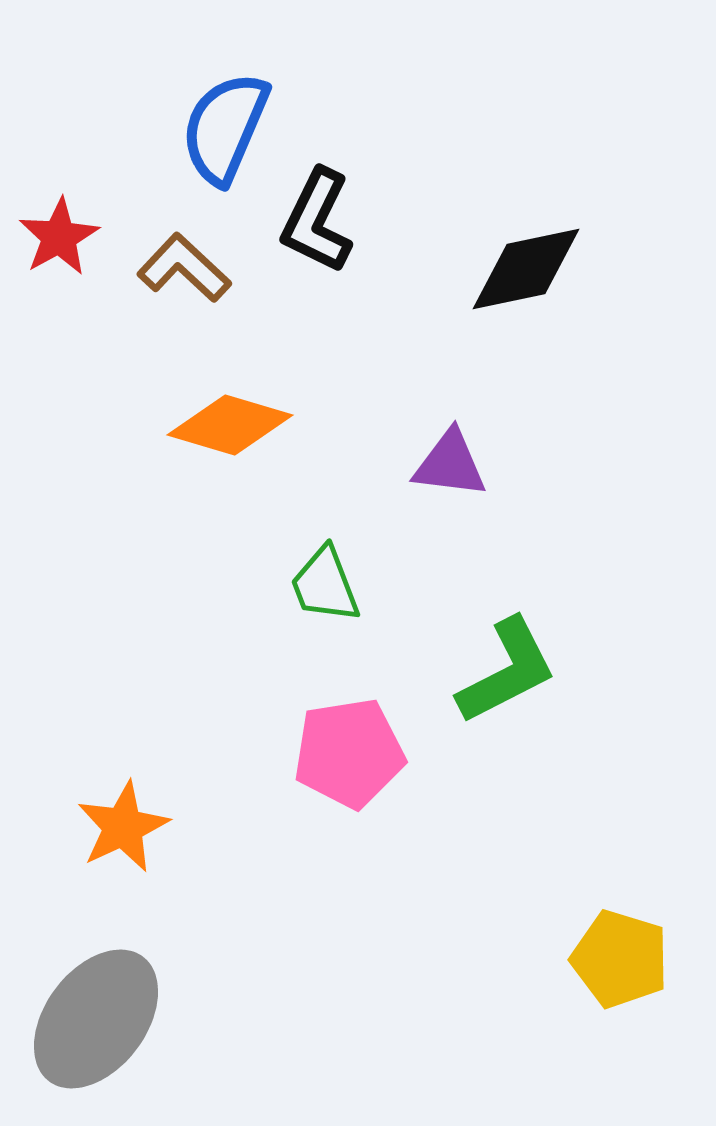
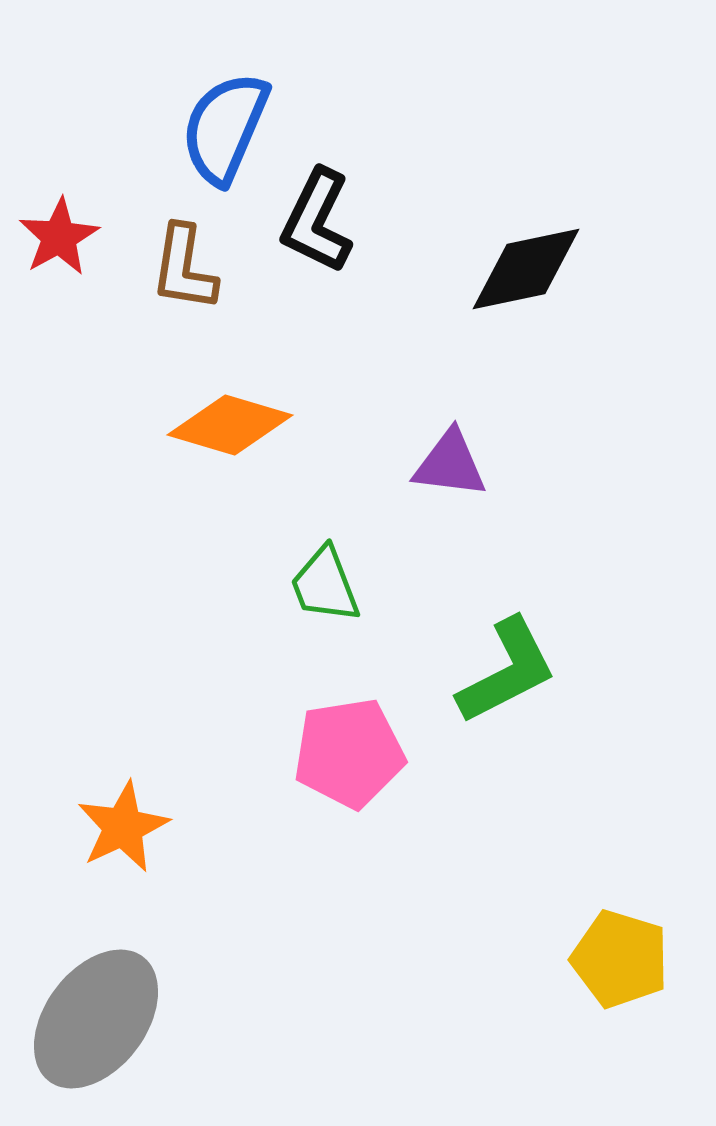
brown L-shape: rotated 124 degrees counterclockwise
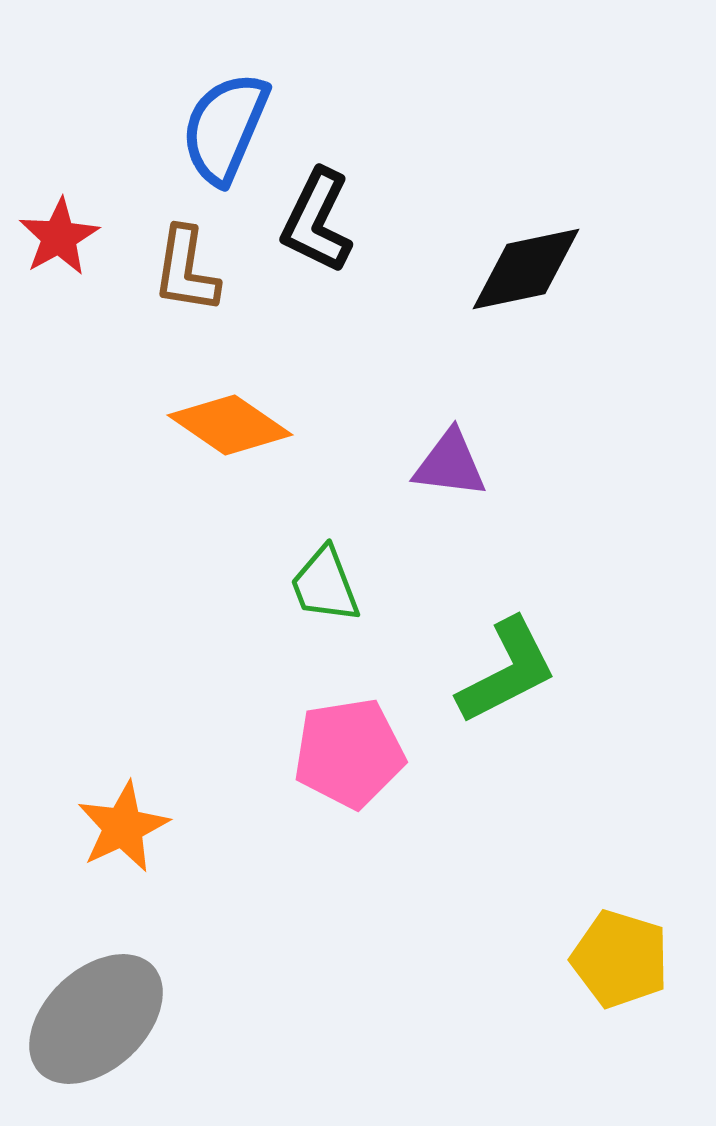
brown L-shape: moved 2 px right, 2 px down
orange diamond: rotated 18 degrees clockwise
gray ellipse: rotated 10 degrees clockwise
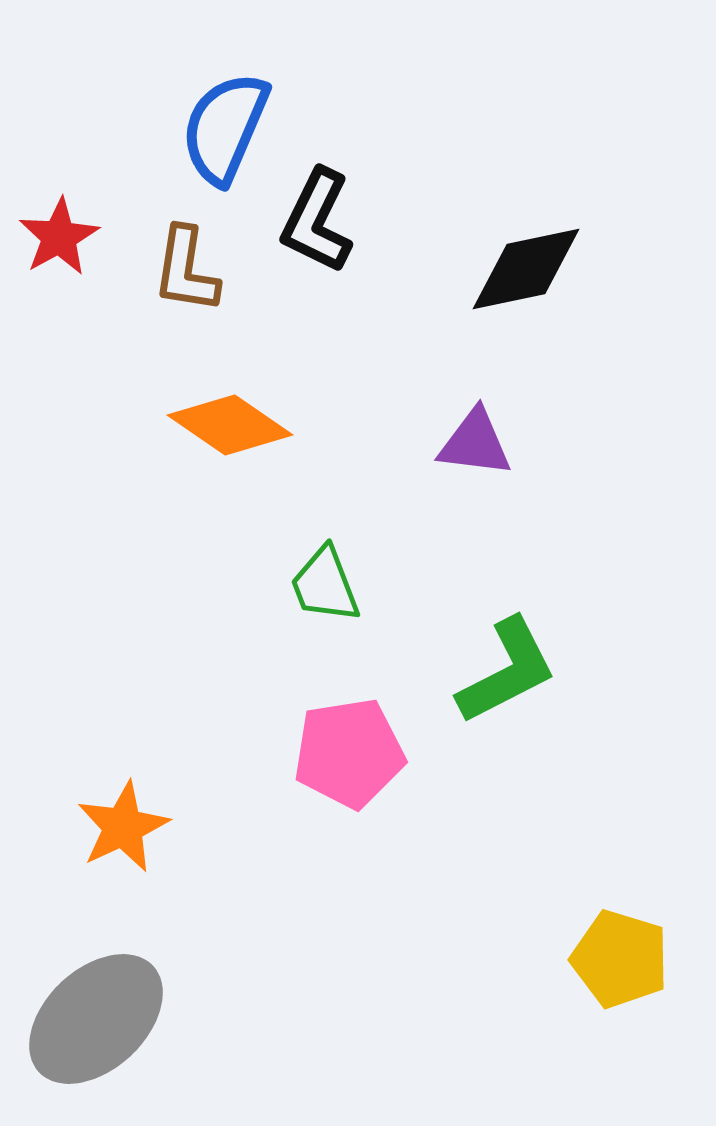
purple triangle: moved 25 px right, 21 px up
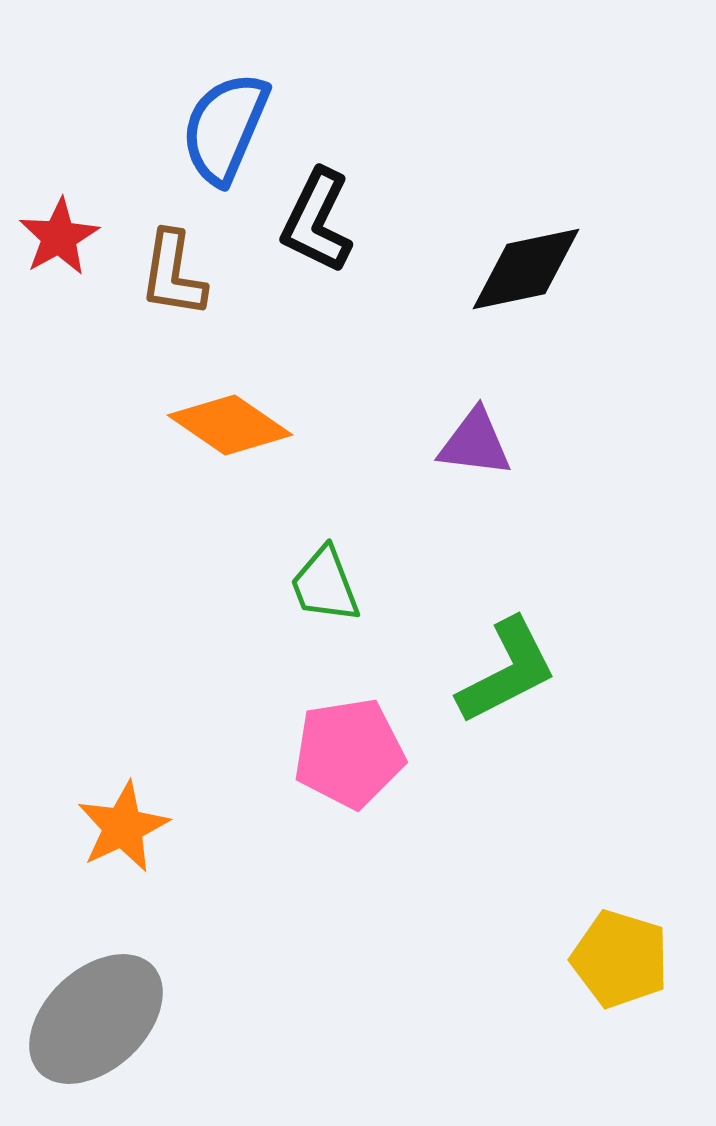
brown L-shape: moved 13 px left, 4 px down
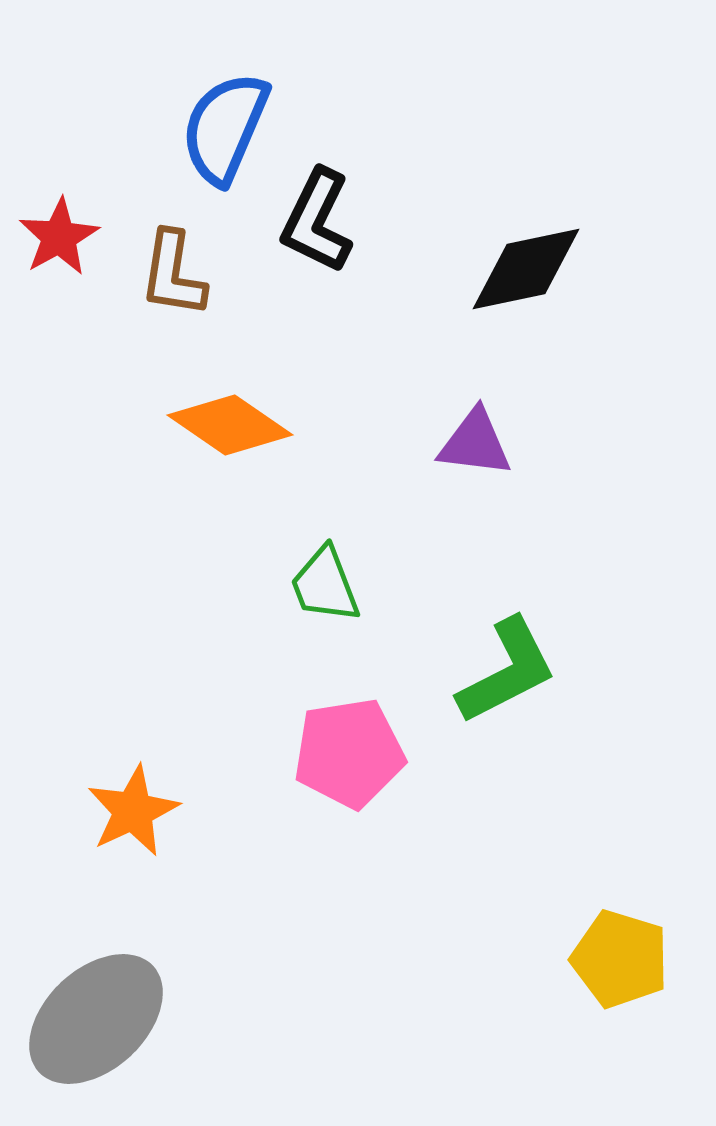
orange star: moved 10 px right, 16 px up
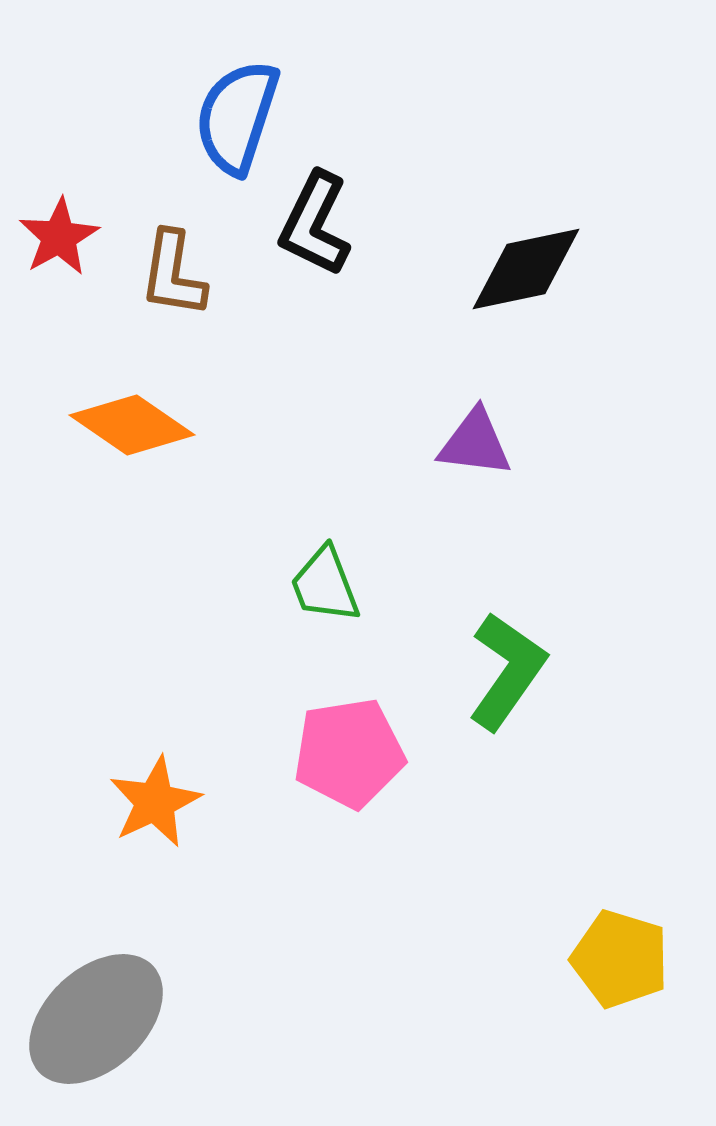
blue semicircle: moved 12 px right, 11 px up; rotated 5 degrees counterclockwise
black L-shape: moved 2 px left, 3 px down
orange diamond: moved 98 px left
green L-shape: rotated 28 degrees counterclockwise
orange star: moved 22 px right, 9 px up
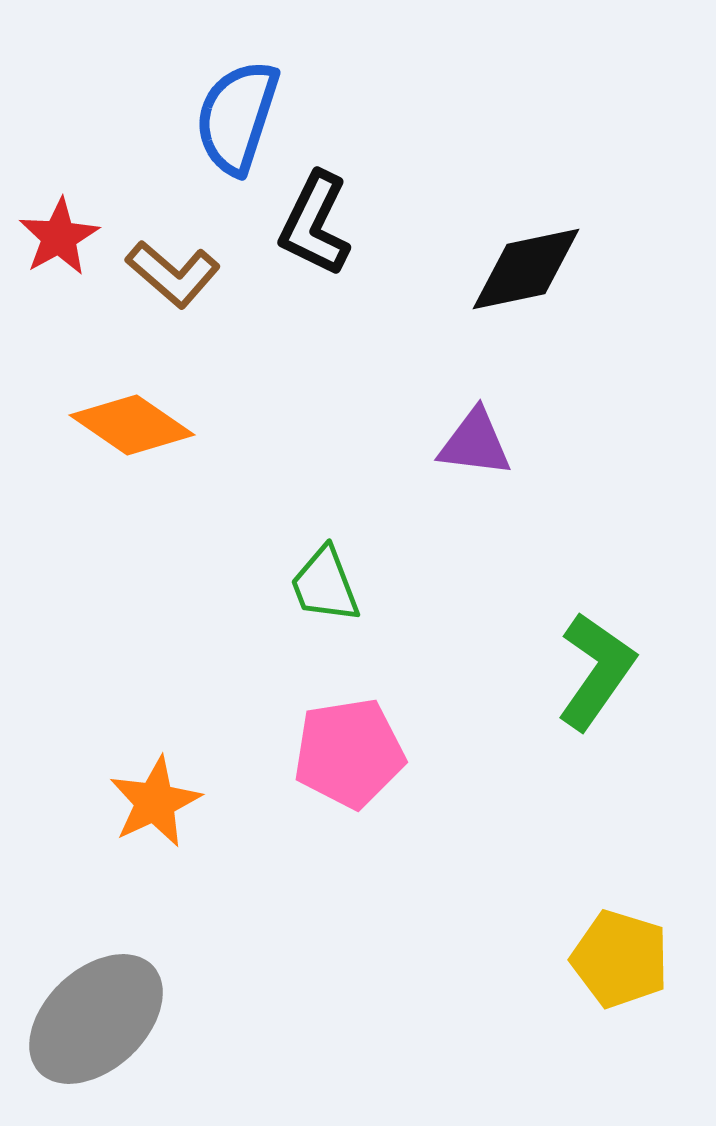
brown L-shape: rotated 58 degrees counterclockwise
green L-shape: moved 89 px right
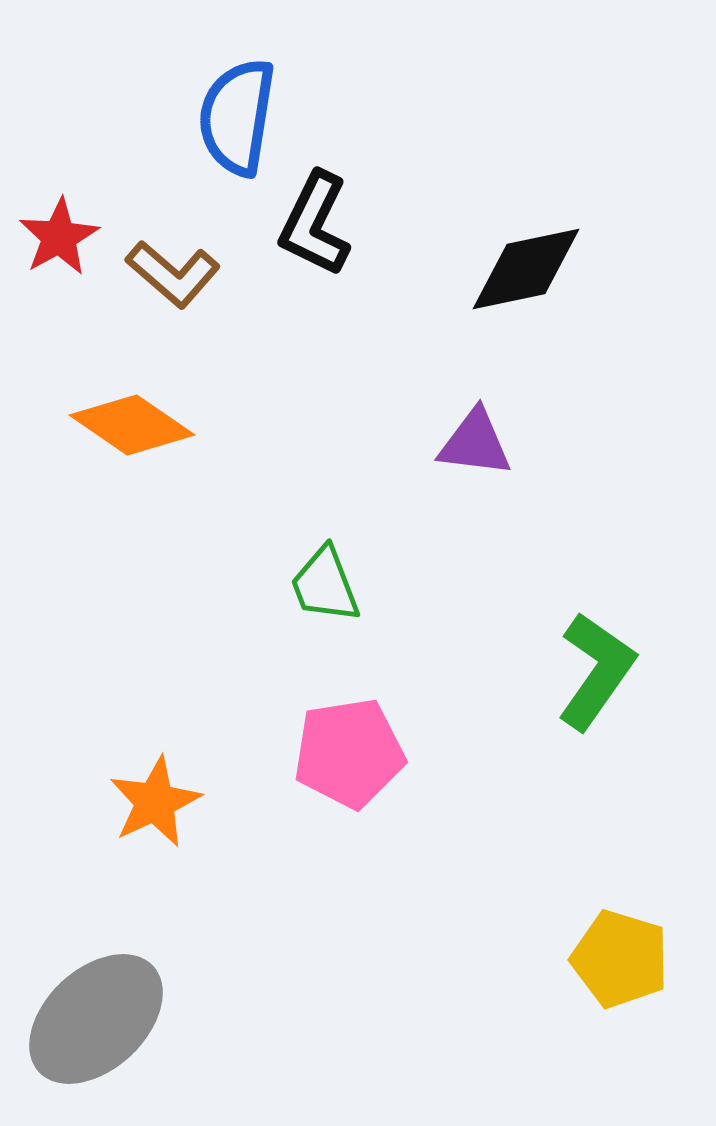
blue semicircle: rotated 9 degrees counterclockwise
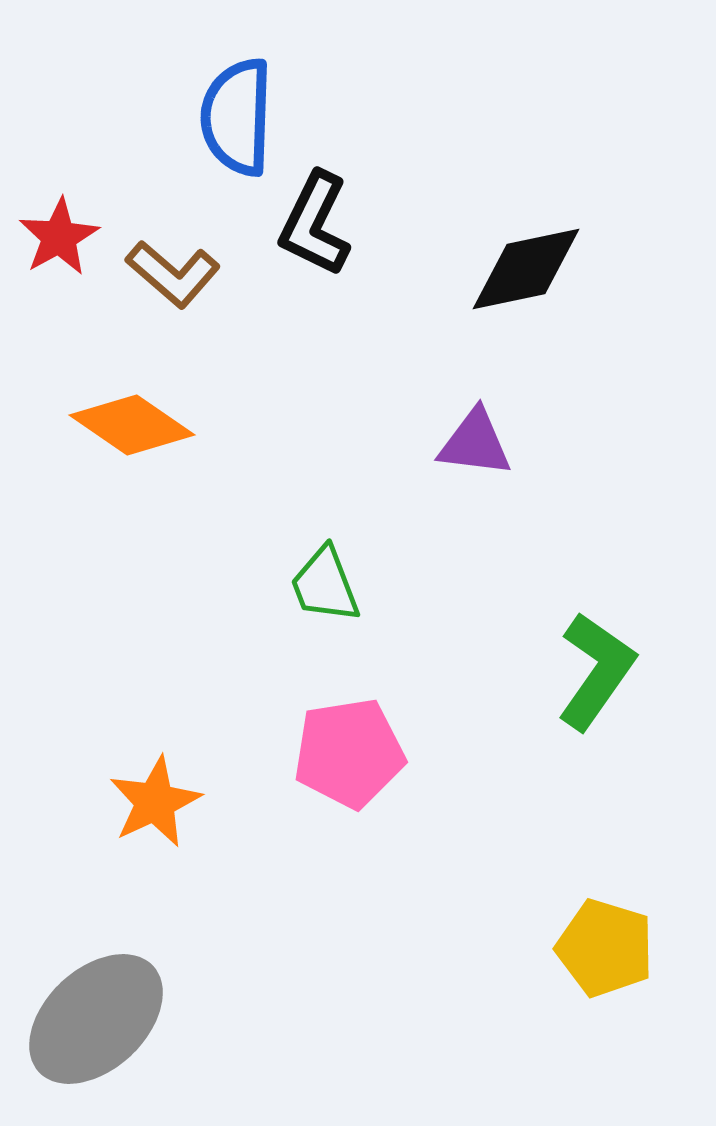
blue semicircle: rotated 7 degrees counterclockwise
yellow pentagon: moved 15 px left, 11 px up
